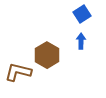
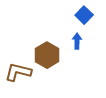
blue square: moved 2 px right, 1 px down; rotated 12 degrees counterclockwise
blue arrow: moved 4 px left
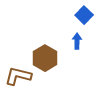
brown hexagon: moved 2 px left, 3 px down
brown L-shape: moved 4 px down
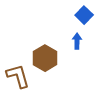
brown L-shape: rotated 60 degrees clockwise
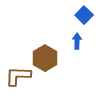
brown L-shape: rotated 72 degrees counterclockwise
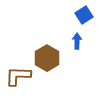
blue square: rotated 12 degrees clockwise
brown hexagon: moved 2 px right
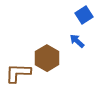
blue arrow: rotated 49 degrees counterclockwise
brown L-shape: moved 3 px up
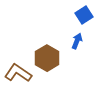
blue arrow: rotated 70 degrees clockwise
brown L-shape: rotated 32 degrees clockwise
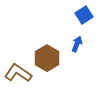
blue arrow: moved 3 px down
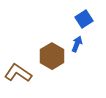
blue square: moved 4 px down
brown hexagon: moved 5 px right, 2 px up
